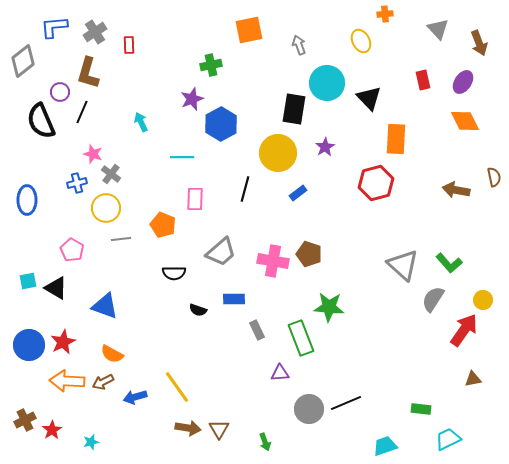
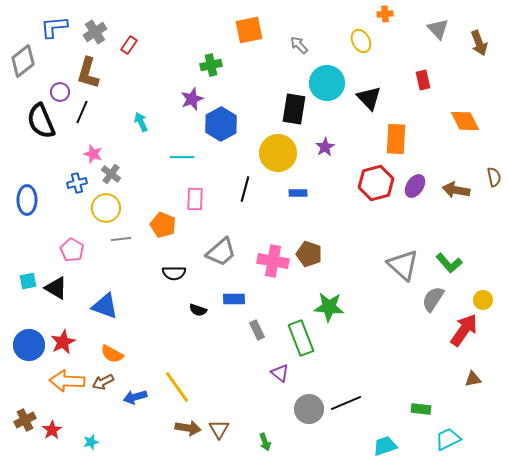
red rectangle at (129, 45): rotated 36 degrees clockwise
gray arrow at (299, 45): rotated 24 degrees counterclockwise
purple ellipse at (463, 82): moved 48 px left, 104 px down
blue rectangle at (298, 193): rotated 36 degrees clockwise
purple triangle at (280, 373): rotated 42 degrees clockwise
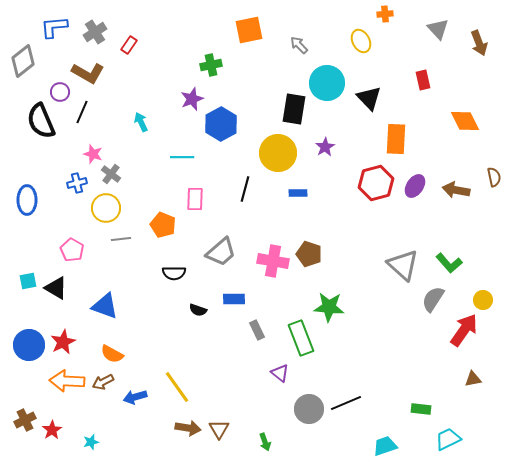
brown L-shape at (88, 73): rotated 76 degrees counterclockwise
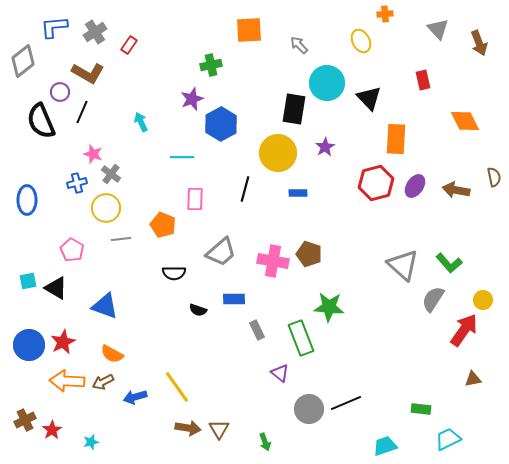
orange square at (249, 30): rotated 8 degrees clockwise
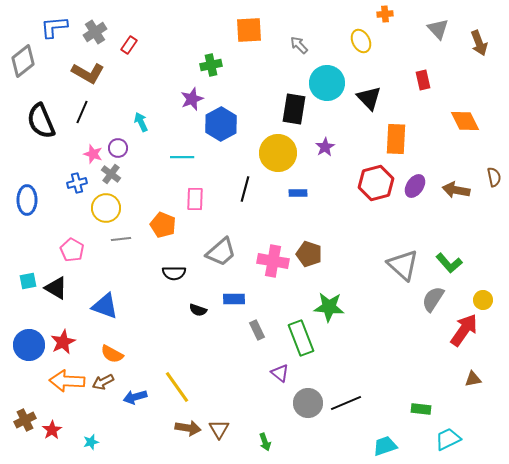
purple circle at (60, 92): moved 58 px right, 56 px down
gray circle at (309, 409): moved 1 px left, 6 px up
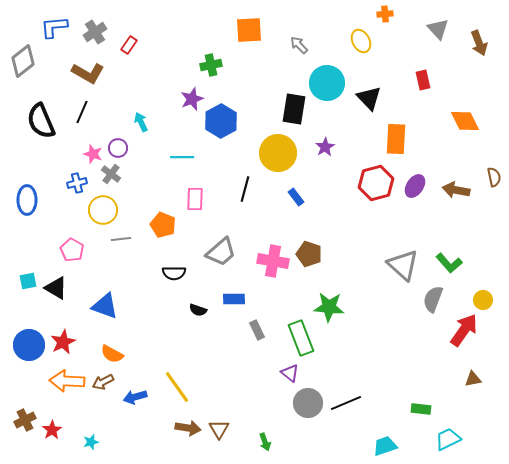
blue hexagon at (221, 124): moved 3 px up
blue rectangle at (298, 193): moved 2 px left, 4 px down; rotated 54 degrees clockwise
yellow circle at (106, 208): moved 3 px left, 2 px down
gray semicircle at (433, 299): rotated 12 degrees counterclockwise
purple triangle at (280, 373): moved 10 px right
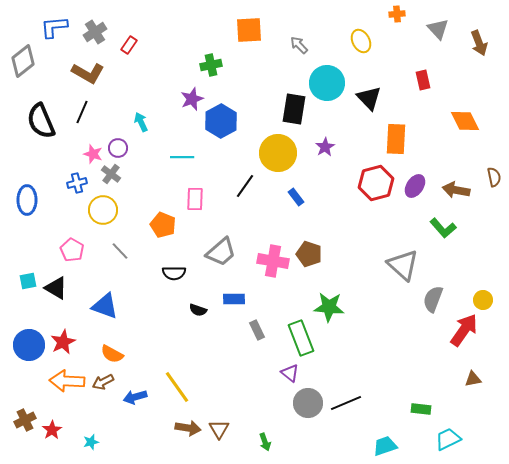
orange cross at (385, 14): moved 12 px right
black line at (245, 189): moved 3 px up; rotated 20 degrees clockwise
gray line at (121, 239): moved 1 px left, 12 px down; rotated 54 degrees clockwise
green L-shape at (449, 263): moved 6 px left, 35 px up
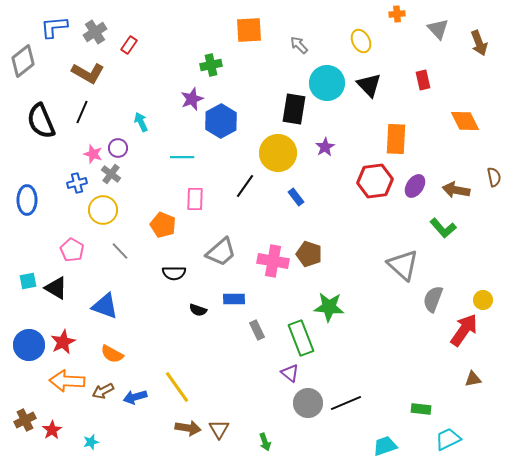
black triangle at (369, 98): moved 13 px up
red hexagon at (376, 183): moved 1 px left, 2 px up; rotated 8 degrees clockwise
brown arrow at (103, 382): moved 9 px down
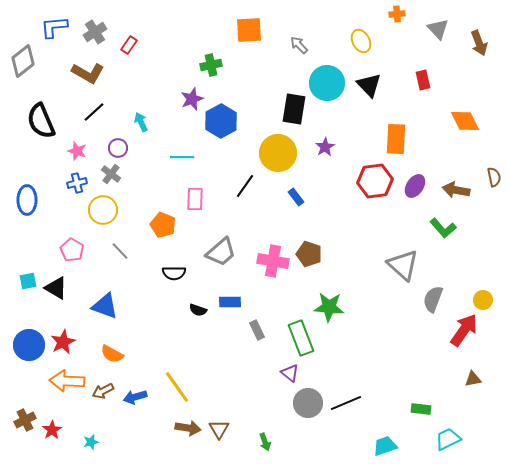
black line at (82, 112): moved 12 px right; rotated 25 degrees clockwise
pink star at (93, 154): moved 16 px left, 3 px up
blue rectangle at (234, 299): moved 4 px left, 3 px down
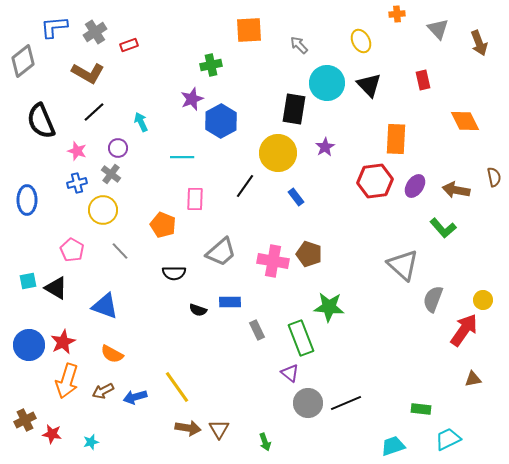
red rectangle at (129, 45): rotated 36 degrees clockwise
orange arrow at (67, 381): rotated 76 degrees counterclockwise
red star at (52, 430): moved 4 px down; rotated 30 degrees counterclockwise
cyan trapezoid at (385, 446): moved 8 px right
